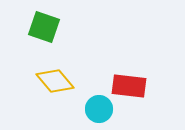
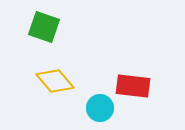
red rectangle: moved 4 px right
cyan circle: moved 1 px right, 1 px up
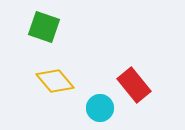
red rectangle: moved 1 px right, 1 px up; rotated 44 degrees clockwise
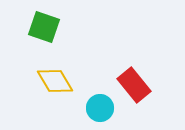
yellow diamond: rotated 9 degrees clockwise
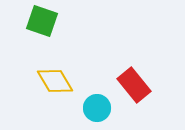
green square: moved 2 px left, 6 px up
cyan circle: moved 3 px left
